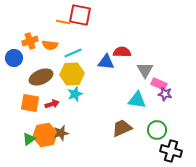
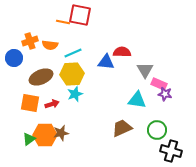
orange hexagon: rotated 10 degrees clockwise
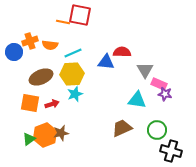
blue circle: moved 6 px up
orange hexagon: rotated 20 degrees counterclockwise
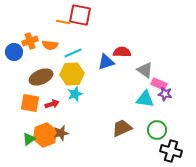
blue triangle: rotated 24 degrees counterclockwise
gray triangle: rotated 24 degrees counterclockwise
cyan triangle: moved 8 px right, 1 px up
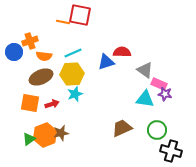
orange semicircle: moved 6 px left, 11 px down
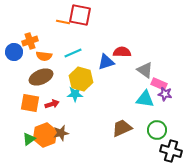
yellow hexagon: moved 9 px right, 5 px down; rotated 20 degrees clockwise
cyan star: rotated 21 degrees clockwise
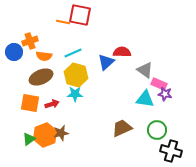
blue triangle: rotated 24 degrees counterclockwise
yellow hexagon: moved 5 px left, 4 px up
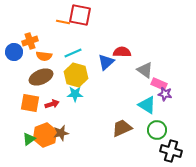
cyan triangle: moved 2 px right, 6 px down; rotated 24 degrees clockwise
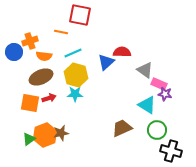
orange line: moved 2 px left, 10 px down
red arrow: moved 3 px left, 6 px up
